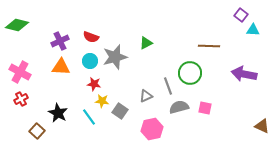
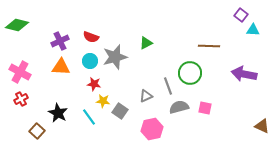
yellow star: moved 1 px right
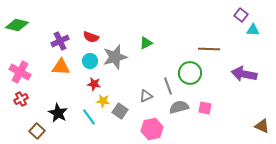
brown line: moved 3 px down
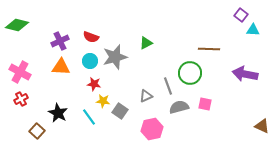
purple arrow: moved 1 px right
pink square: moved 4 px up
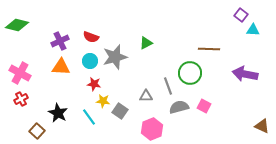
pink cross: moved 1 px down
gray triangle: rotated 24 degrees clockwise
pink square: moved 1 px left, 2 px down; rotated 16 degrees clockwise
pink hexagon: rotated 10 degrees counterclockwise
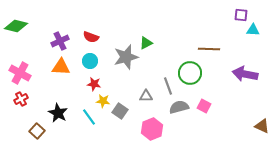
purple square: rotated 32 degrees counterclockwise
green diamond: moved 1 px left, 1 px down
gray star: moved 11 px right
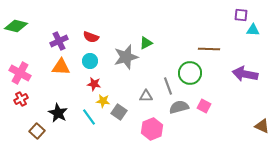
purple cross: moved 1 px left
gray square: moved 1 px left, 1 px down
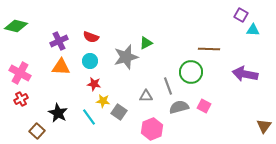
purple square: rotated 24 degrees clockwise
green circle: moved 1 px right, 1 px up
brown triangle: moved 2 px right; rotated 42 degrees clockwise
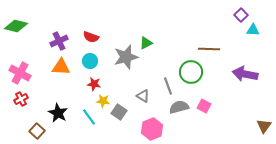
purple square: rotated 16 degrees clockwise
gray triangle: moved 3 px left; rotated 32 degrees clockwise
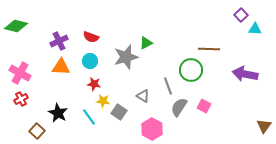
cyan triangle: moved 2 px right, 1 px up
green circle: moved 2 px up
gray semicircle: rotated 42 degrees counterclockwise
pink hexagon: rotated 10 degrees counterclockwise
